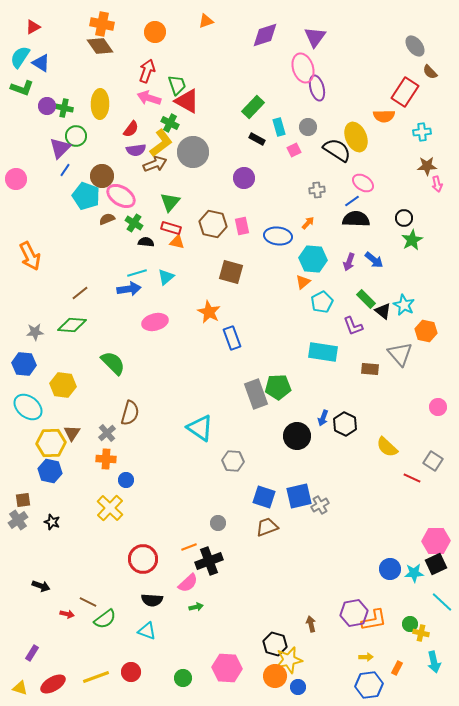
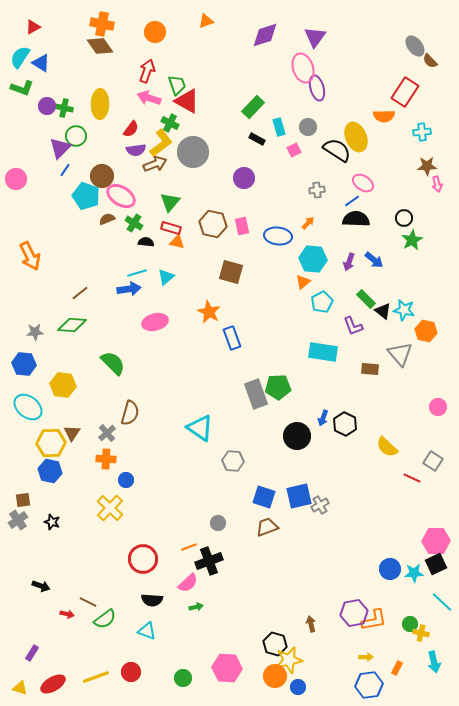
brown semicircle at (430, 72): moved 11 px up
cyan star at (404, 305): moved 5 px down; rotated 15 degrees counterclockwise
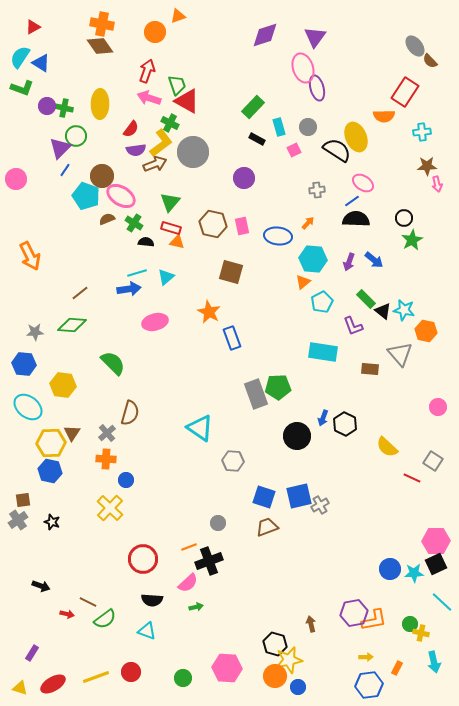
orange triangle at (206, 21): moved 28 px left, 5 px up
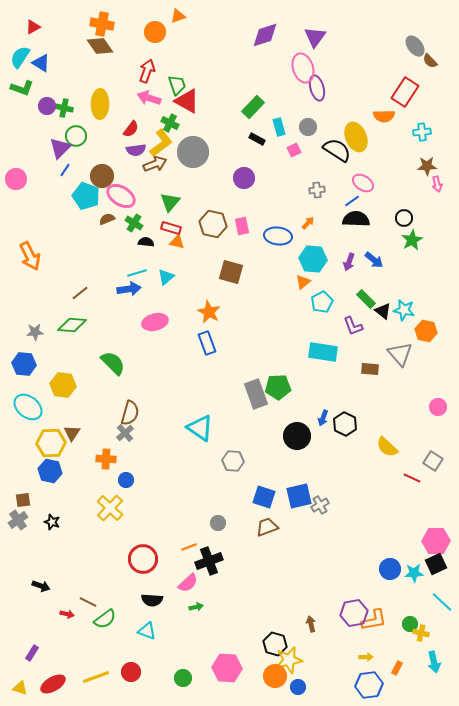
blue rectangle at (232, 338): moved 25 px left, 5 px down
gray cross at (107, 433): moved 18 px right
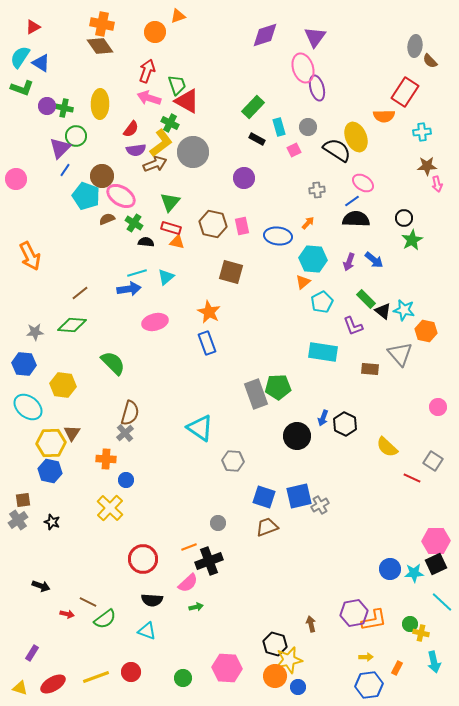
gray ellipse at (415, 46): rotated 45 degrees clockwise
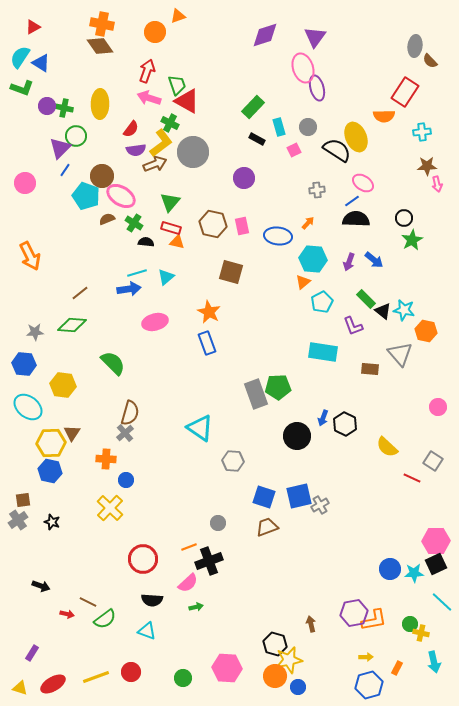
pink circle at (16, 179): moved 9 px right, 4 px down
blue hexagon at (369, 685): rotated 8 degrees counterclockwise
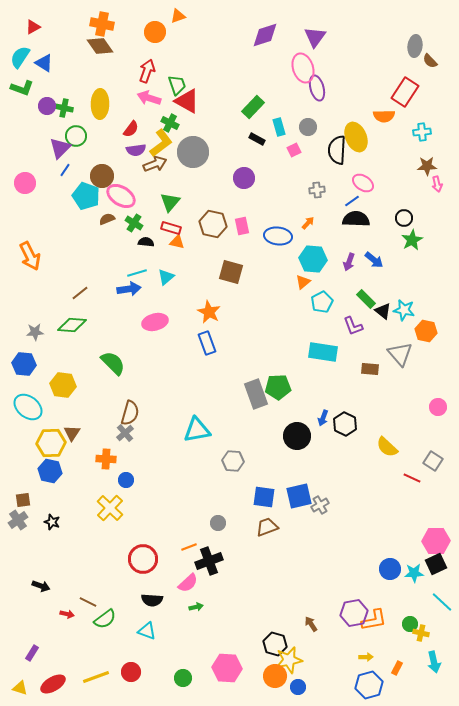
blue triangle at (41, 63): moved 3 px right
black semicircle at (337, 150): rotated 120 degrees counterclockwise
cyan triangle at (200, 428): moved 3 px left, 2 px down; rotated 44 degrees counterclockwise
blue square at (264, 497): rotated 10 degrees counterclockwise
brown arrow at (311, 624): rotated 21 degrees counterclockwise
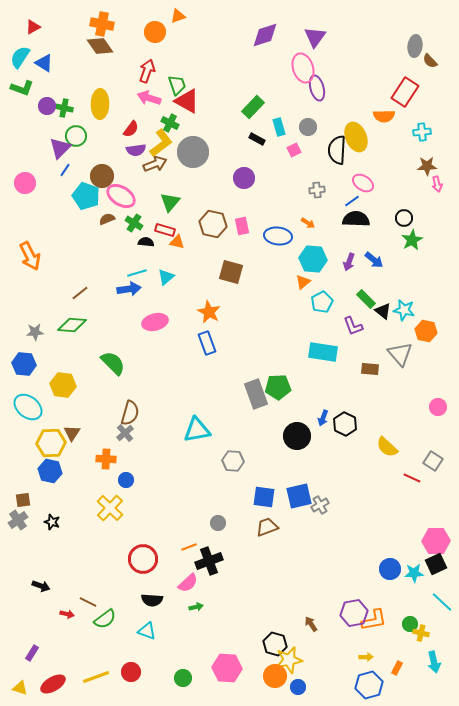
orange arrow at (308, 223): rotated 80 degrees clockwise
red rectangle at (171, 228): moved 6 px left, 2 px down
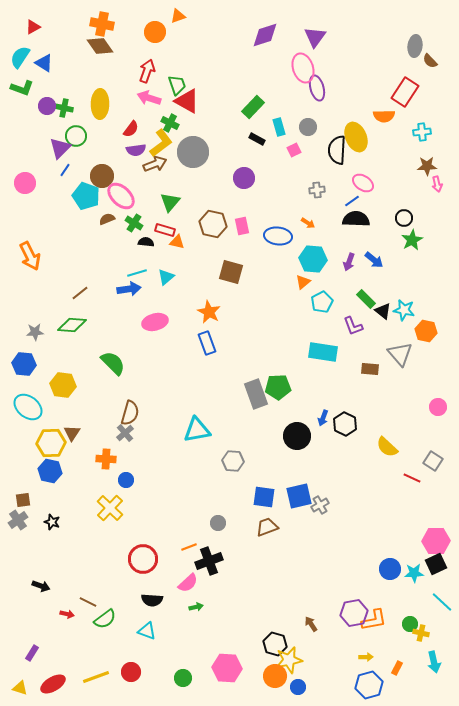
pink ellipse at (121, 196): rotated 12 degrees clockwise
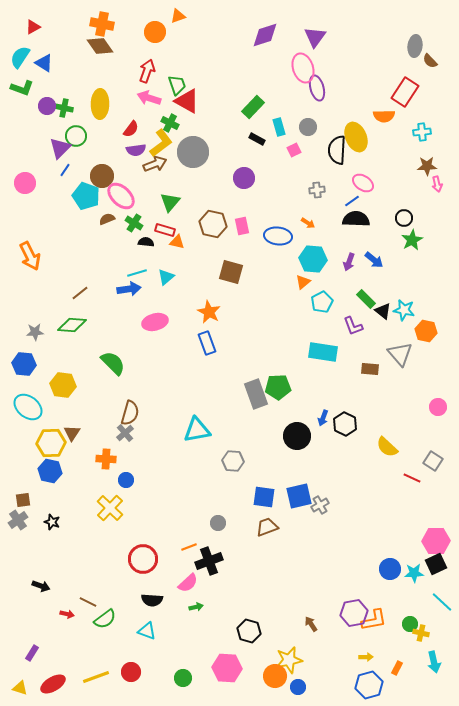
black hexagon at (275, 644): moved 26 px left, 13 px up
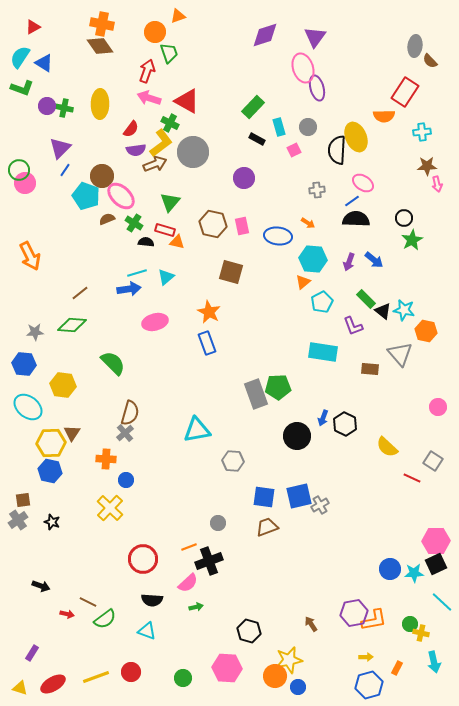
green trapezoid at (177, 85): moved 8 px left, 32 px up
green circle at (76, 136): moved 57 px left, 34 px down
